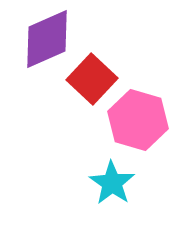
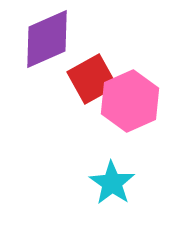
red square: rotated 18 degrees clockwise
pink hexagon: moved 8 px left, 19 px up; rotated 20 degrees clockwise
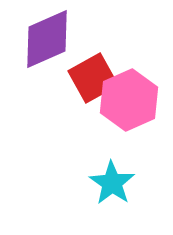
red square: moved 1 px right, 1 px up
pink hexagon: moved 1 px left, 1 px up
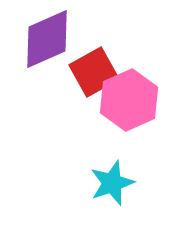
red square: moved 1 px right, 6 px up
cyan star: rotated 18 degrees clockwise
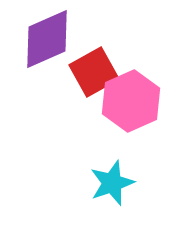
pink hexagon: moved 2 px right, 1 px down
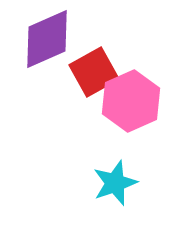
cyan star: moved 3 px right
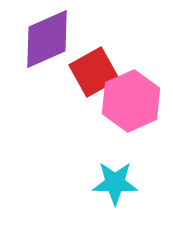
cyan star: rotated 21 degrees clockwise
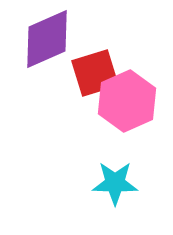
red square: moved 1 px right, 1 px down; rotated 12 degrees clockwise
pink hexagon: moved 4 px left
